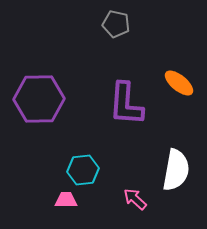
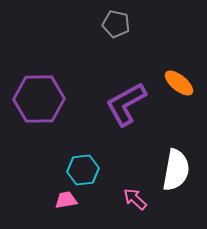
purple L-shape: rotated 57 degrees clockwise
pink trapezoid: rotated 10 degrees counterclockwise
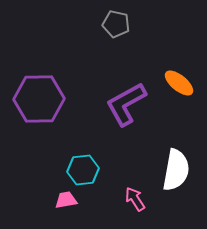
pink arrow: rotated 15 degrees clockwise
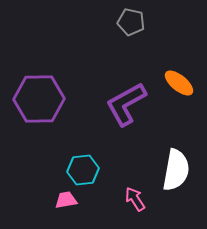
gray pentagon: moved 15 px right, 2 px up
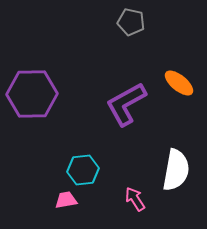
purple hexagon: moved 7 px left, 5 px up
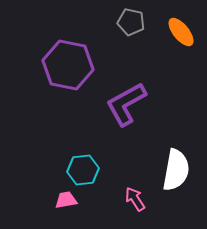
orange ellipse: moved 2 px right, 51 px up; rotated 12 degrees clockwise
purple hexagon: moved 36 px right, 29 px up; rotated 12 degrees clockwise
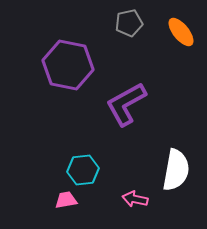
gray pentagon: moved 2 px left, 1 px down; rotated 24 degrees counterclockwise
pink arrow: rotated 45 degrees counterclockwise
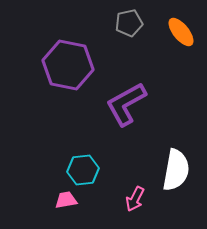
pink arrow: rotated 75 degrees counterclockwise
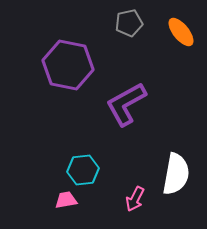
white semicircle: moved 4 px down
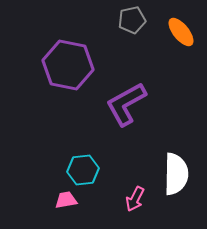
gray pentagon: moved 3 px right, 3 px up
white semicircle: rotated 9 degrees counterclockwise
